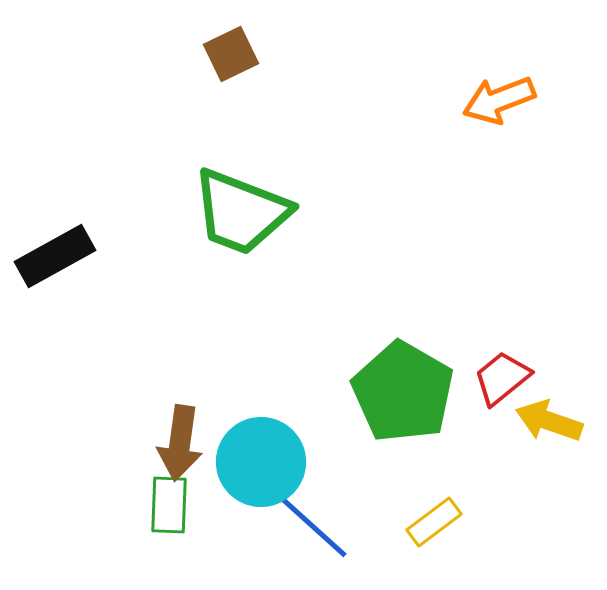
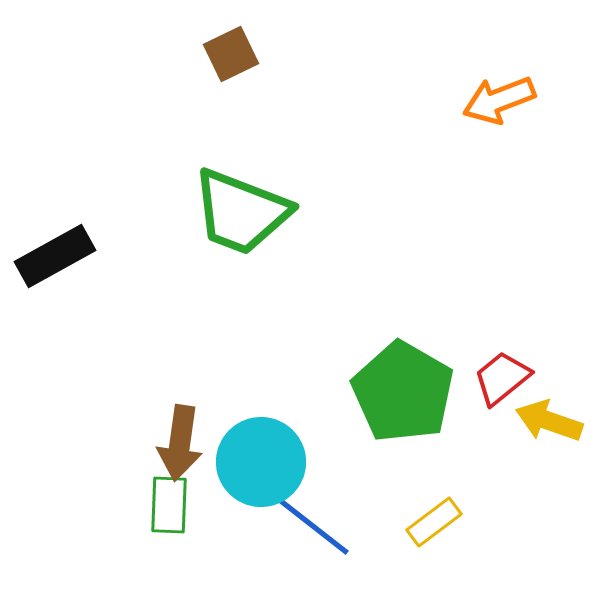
blue line: rotated 4 degrees counterclockwise
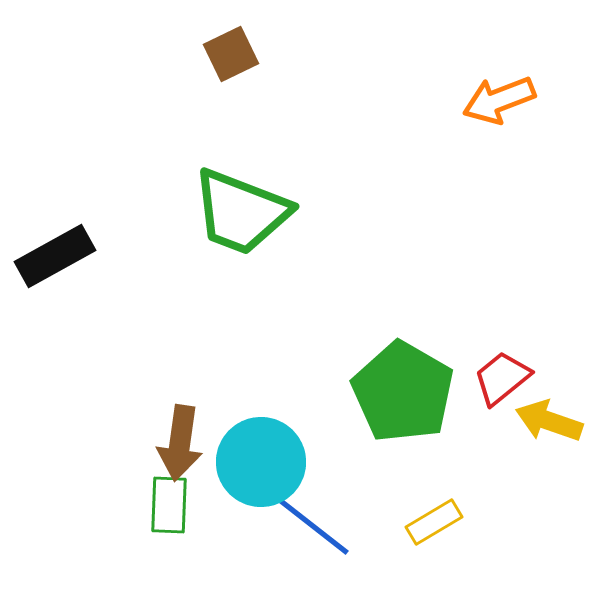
yellow rectangle: rotated 6 degrees clockwise
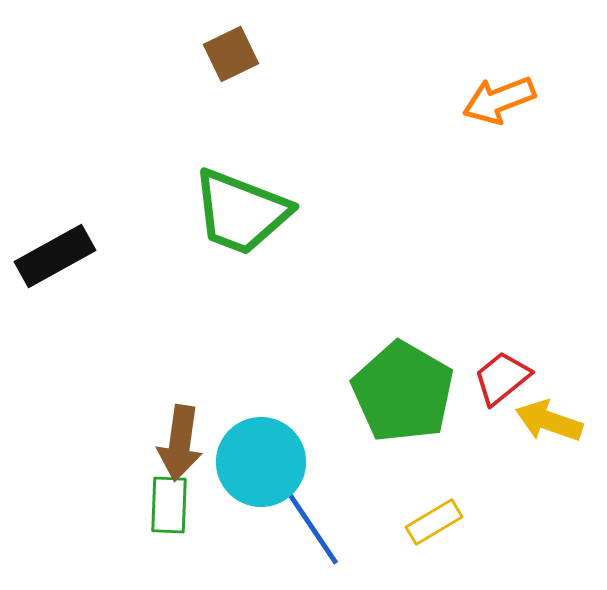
blue line: rotated 18 degrees clockwise
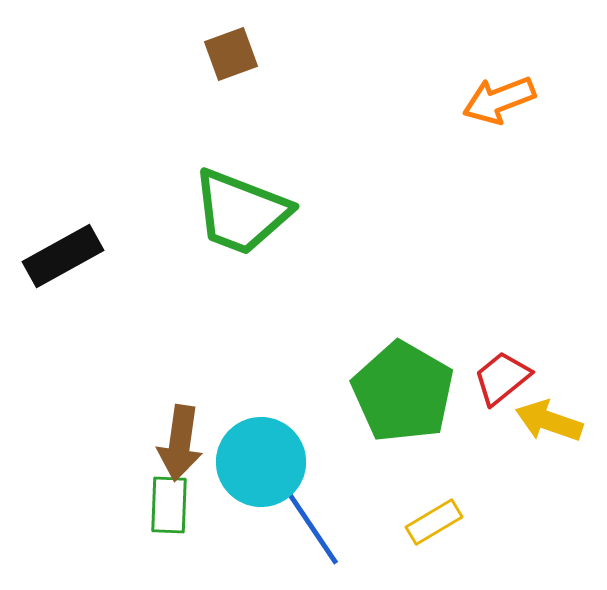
brown square: rotated 6 degrees clockwise
black rectangle: moved 8 px right
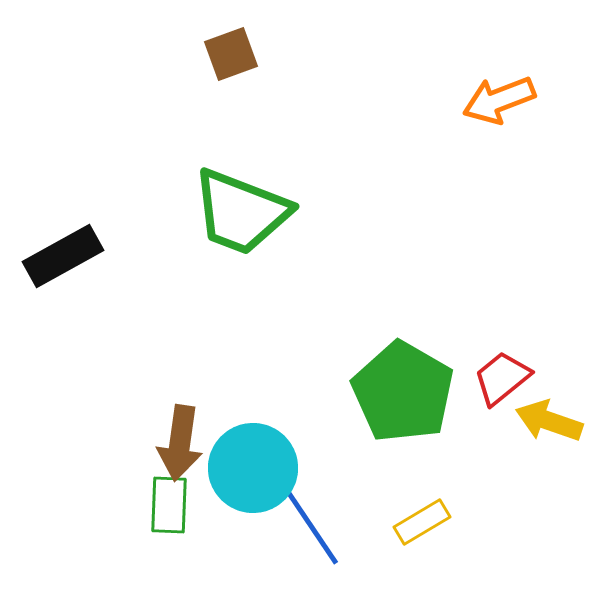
cyan circle: moved 8 px left, 6 px down
yellow rectangle: moved 12 px left
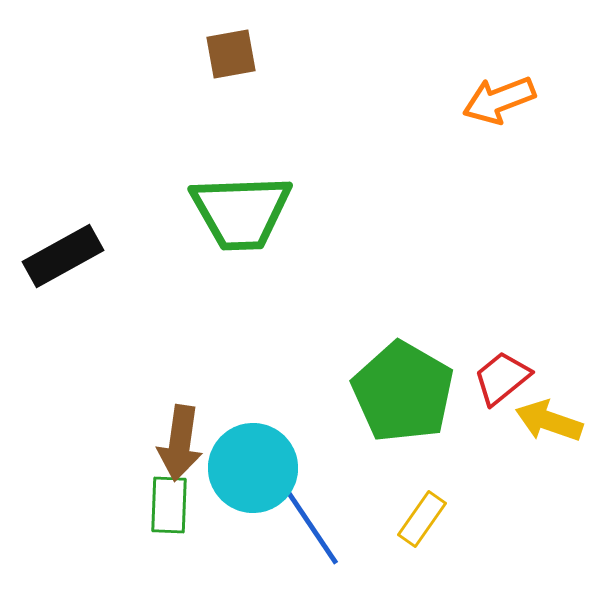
brown square: rotated 10 degrees clockwise
green trapezoid: rotated 23 degrees counterclockwise
yellow rectangle: moved 3 px up; rotated 24 degrees counterclockwise
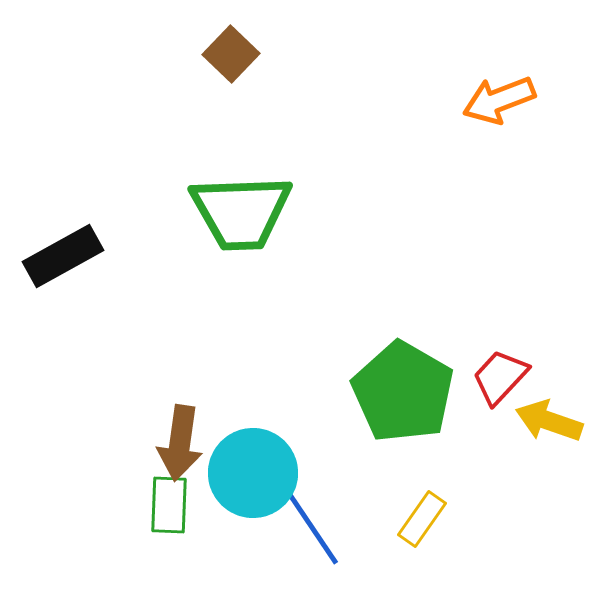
brown square: rotated 36 degrees counterclockwise
red trapezoid: moved 2 px left, 1 px up; rotated 8 degrees counterclockwise
cyan circle: moved 5 px down
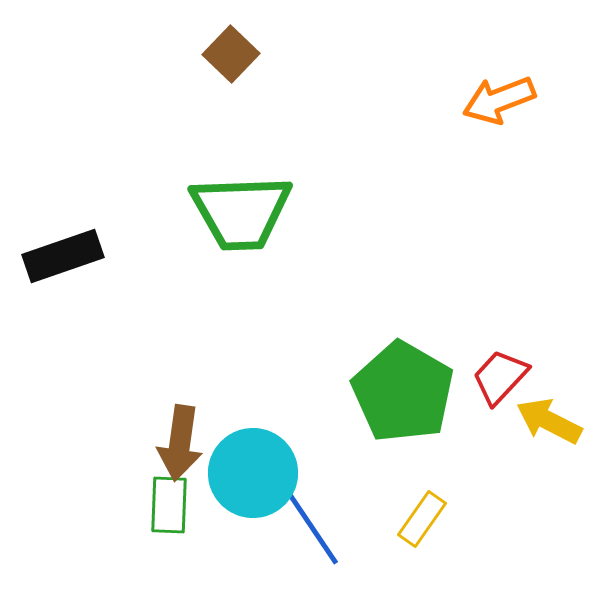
black rectangle: rotated 10 degrees clockwise
yellow arrow: rotated 8 degrees clockwise
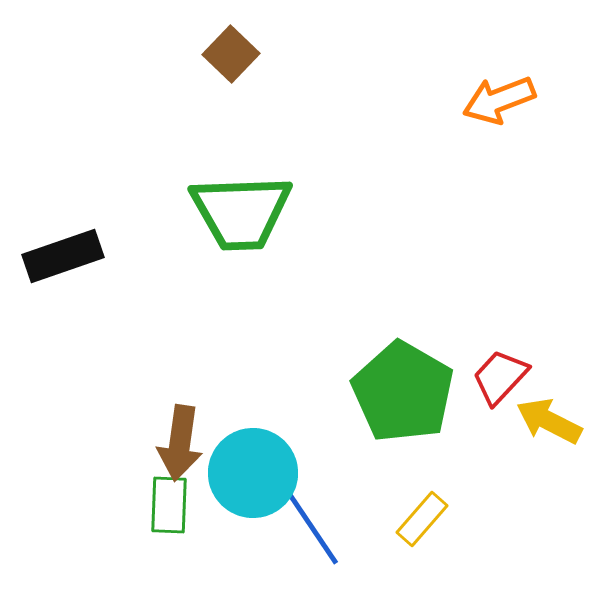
yellow rectangle: rotated 6 degrees clockwise
